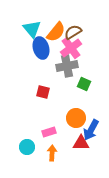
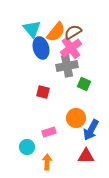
red triangle: moved 5 px right, 13 px down
orange arrow: moved 5 px left, 9 px down
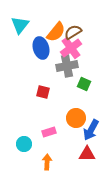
cyan triangle: moved 12 px left, 4 px up; rotated 18 degrees clockwise
cyan circle: moved 3 px left, 3 px up
red triangle: moved 1 px right, 2 px up
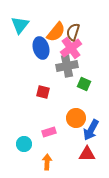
brown semicircle: rotated 42 degrees counterclockwise
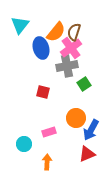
brown semicircle: moved 1 px right
green square: rotated 32 degrees clockwise
red triangle: rotated 24 degrees counterclockwise
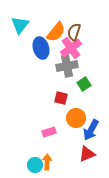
red square: moved 18 px right, 6 px down
cyan circle: moved 11 px right, 21 px down
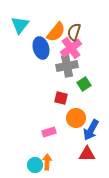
red triangle: rotated 24 degrees clockwise
